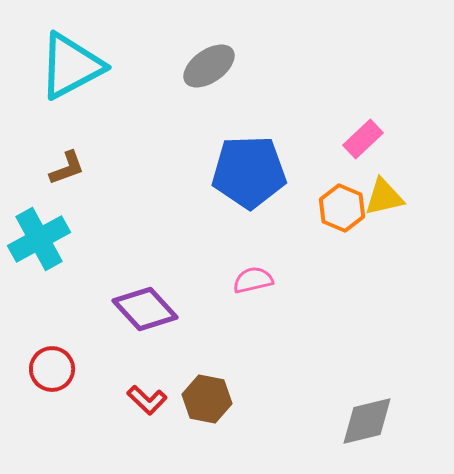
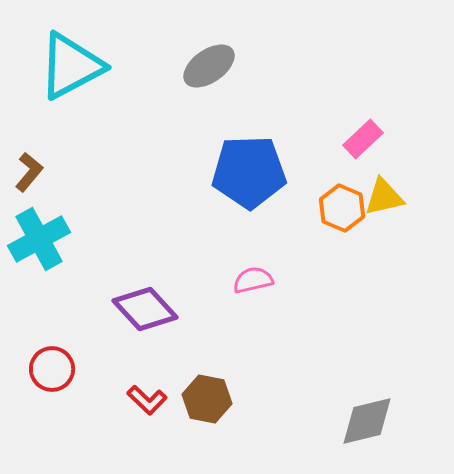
brown L-shape: moved 38 px left, 4 px down; rotated 30 degrees counterclockwise
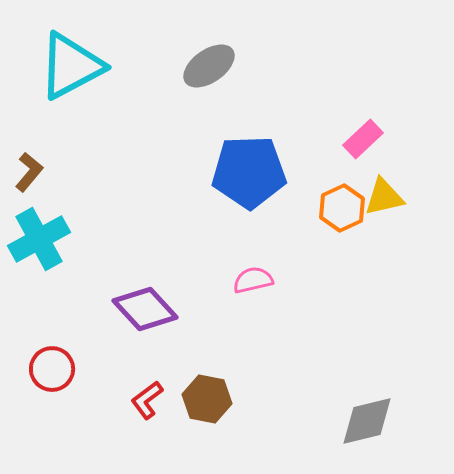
orange hexagon: rotated 12 degrees clockwise
red L-shape: rotated 99 degrees clockwise
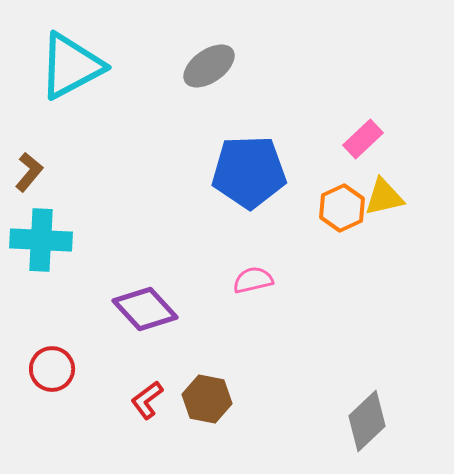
cyan cross: moved 2 px right, 1 px down; rotated 32 degrees clockwise
gray diamond: rotated 30 degrees counterclockwise
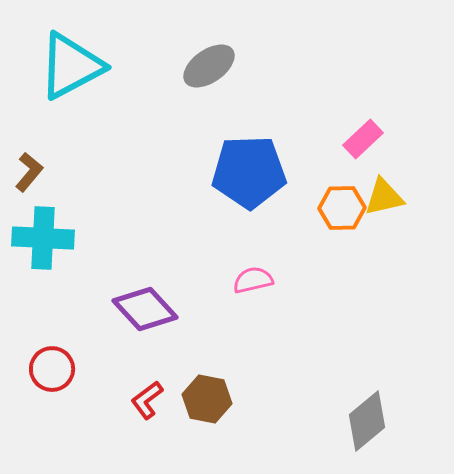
orange hexagon: rotated 24 degrees clockwise
cyan cross: moved 2 px right, 2 px up
gray diamond: rotated 4 degrees clockwise
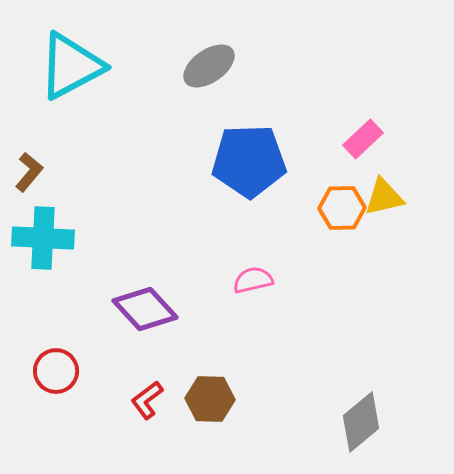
blue pentagon: moved 11 px up
red circle: moved 4 px right, 2 px down
brown hexagon: moved 3 px right; rotated 9 degrees counterclockwise
gray diamond: moved 6 px left, 1 px down
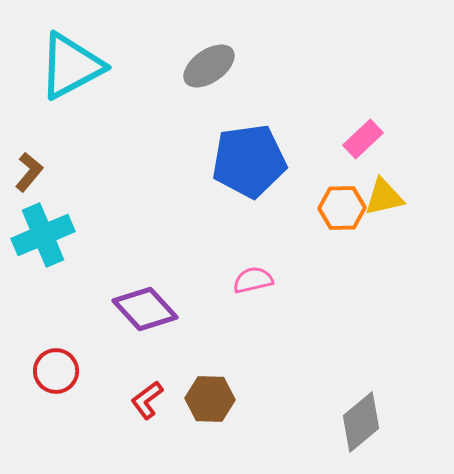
blue pentagon: rotated 6 degrees counterclockwise
cyan cross: moved 3 px up; rotated 26 degrees counterclockwise
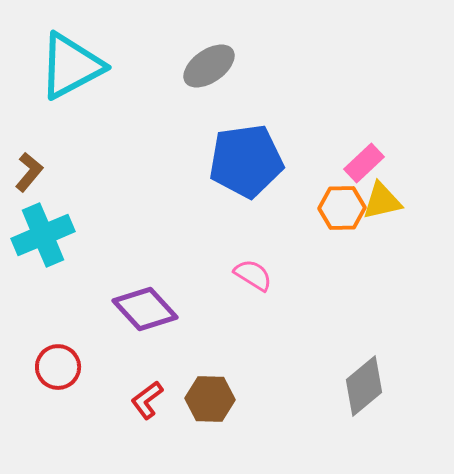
pink rectangle: moved 1 px right, 24 px down
blue pentagon: moved 3 px left
yellow triangle: moved 2 px left, 4 px down
pink semicircle: moved 5 px up; rotated 45 degrees clockwise
red circle: moved 2 px right, 4 px up
gray diamond: moved 3 px right, 36 px up
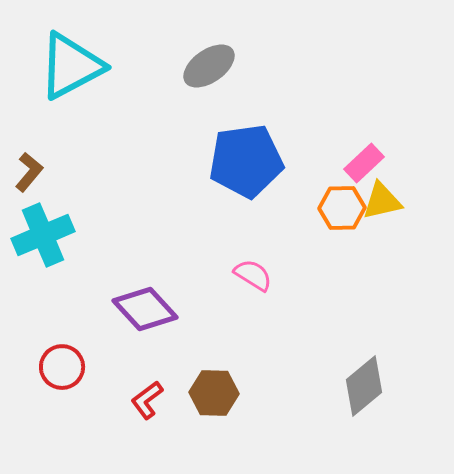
red circle: moved 4 px right
brown hexagon: moved 4 px right, 6 px up
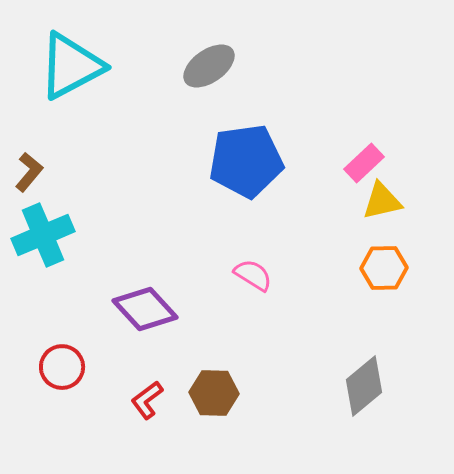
orange hexagon: moved 42 px right, 60 px down
